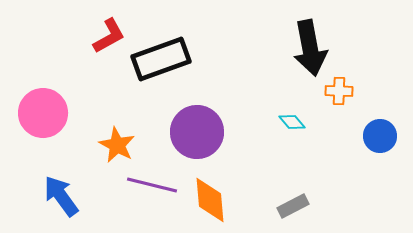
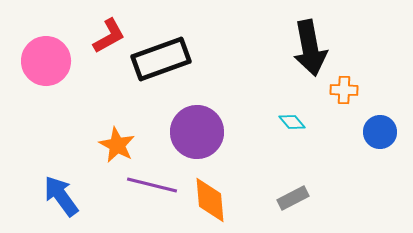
orange cross: moved 5 px right, 1 px up
pink circle: moved 3 px right, 52 px up
blue circle: moved 4 px up
gray rectangle: moved 8 px up
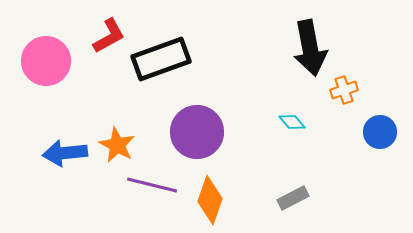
orange cross: rotated 20 degrees counterclockwise
blue arrow: moved 4 px right, 43 px up; rotated 60 degrees counterclockwise
orange diamond: rotated 24 degrees clockwise
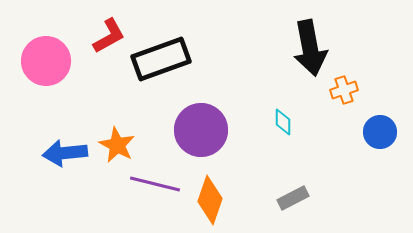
cyan diamond: moved 9 px left; rotated 40 degrees clockwise
purple circle: moved 4 px right, 2 px up
purple line: moved 3 px right, 1 px up
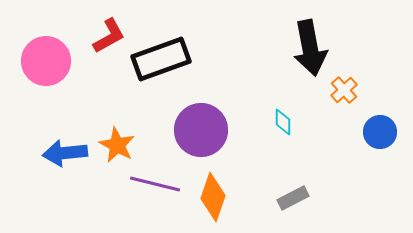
orange cross: rotated 24 degrees counterclockwise
orange diamond: moved 3 px right, 3 px up
